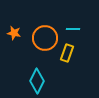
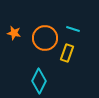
cyan line: rotated 16 degrees clockwise
cyan diamond: moved 2 px right
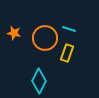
cyan line: moved 4 px left
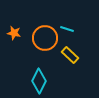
cyan line: moved 2 px left
yellow rectangle: moved 3 px right, 2 px down; rotated 66 degrees counterclockwise
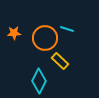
orange star: rotated 16 degrees counterclockwise
yellow rectangle: moved 10 px left, 6 px down
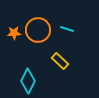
orange circle: moved 7 px left, 8 px up
cyan diamond: moved 11 px left
